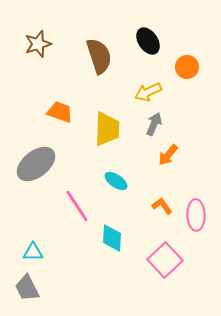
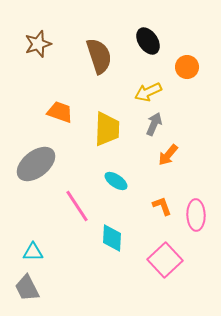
orange L-shape: rotated 15 degrees clockwise
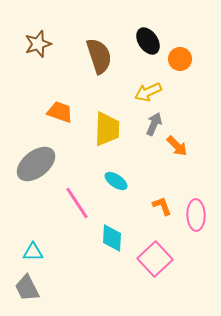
orange circle: moved 7 px left, 8 px up
orange arrow: moved 9 px right, 9 px up; rotated 85 degrees counterclockwise
pink line: moved 3 px up
pink square: moved 10 px left, 1 px up
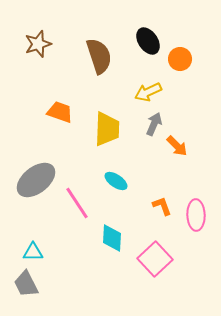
gray ellipse: moved 16 px down
gray trapezoid: moved 1 px left, 4 px up
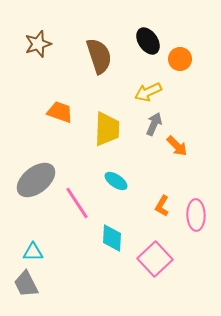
orange L-shape: rotated 130 degrees counterclockwise
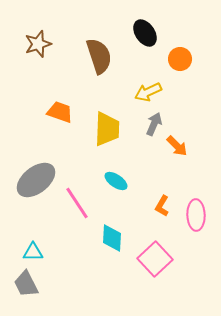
black ellipse: moved 3 px left, 8 px up
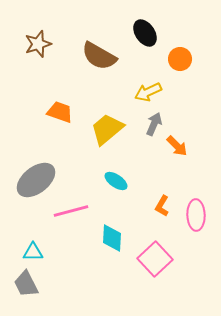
brown semicircle: rotated 138 degrees clockwise
yellow trapezoid: rotated 132 degrees counterclockwise
pink line: moved 6 px left, 8 px down; rotated 72 degrees counterclockwise
